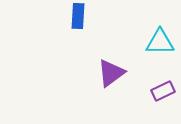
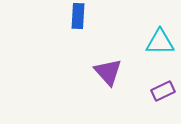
purple triangle: moved 3 px left, 1 px up; rotated 36 degrees counterclockwise
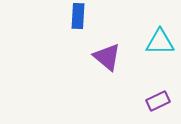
purple triangle: moved 1 px left, 15 px up; rotated 8 degrees counterclockwise
purple rectangle: moved 5 px left, 10 px down
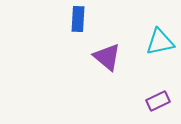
blue rectangle: moved 3 px down
cyan triangle: rotated 12 degrees counterclockwise
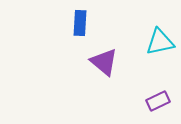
blue rectangle: moved 2 px right, 4 px down
purple triangle: moved 3 px left, 5 px down
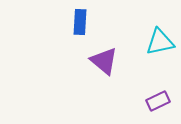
blue rectangle: moved 1 px up
purple triangle: moved 1 px up
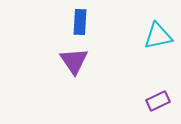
cyan triangle: moved 2 px left, 6 px up
purple triangle: moved 30 px left; rotated 16 degrees clockwise
